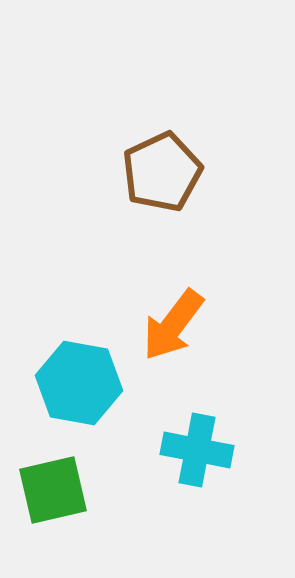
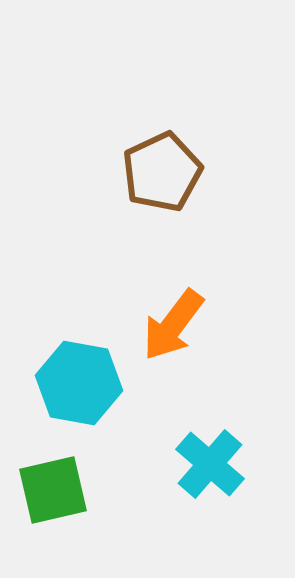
cyan cross: moved 13 px right, 14 px down; rotated 30 degrees clockwise
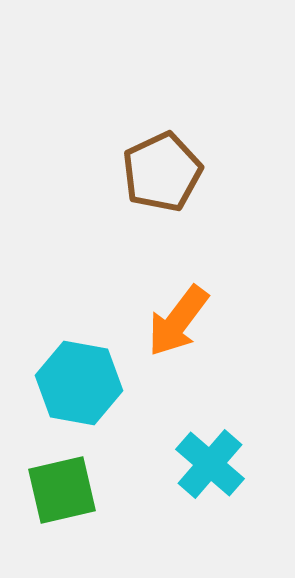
orange arrow: moved 5 px right, 4 px up
green square: moved 9 px right
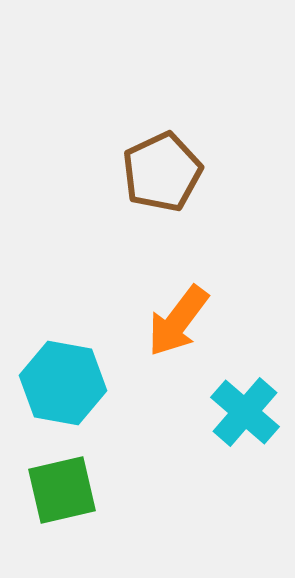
cyan hexagon: moved 16 px left
cyan cross: moved 35 px right, 52 px up
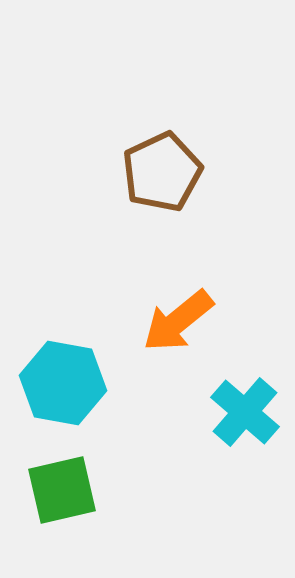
orange arrow: rotated 14 degrees clockwise
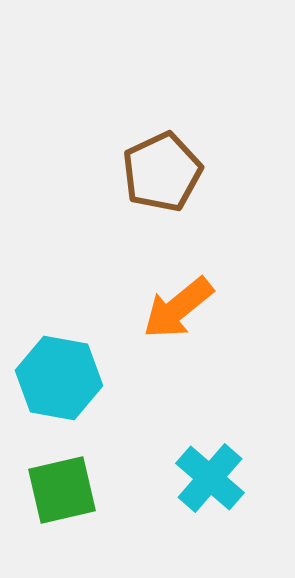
orange arrow: moved 13 px up
cyan hexagon: moved 4 px left, 5 px up
cyan cross: moved 35 px left, 66 px down
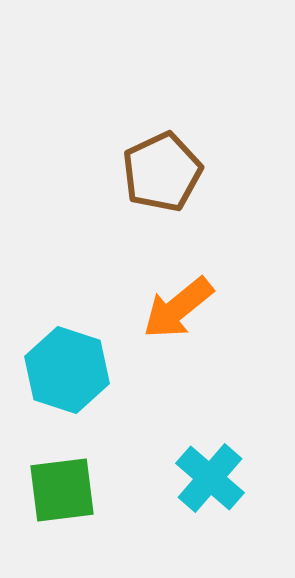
cyan hexagon: moved 8 px right, 8 px up; rotated 8 degrees clockwise
green square: rotated 6 degrees clockwise
